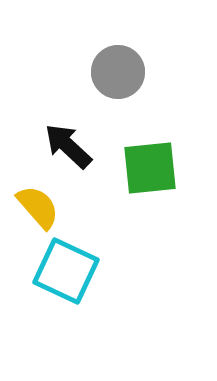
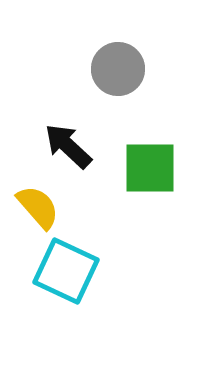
gray circle: moved 3 px up
green square: rotated 6 degrees clockwise
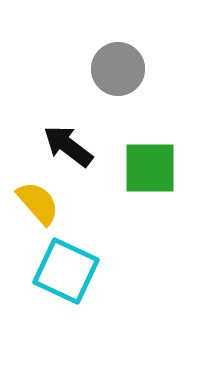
black arrow: rotated 6 degrees counterclockwise
yellow semicircle: moved 4 px up
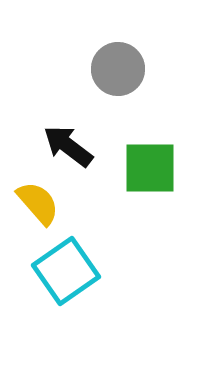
cyan square: rotated 30 degrees clockwise
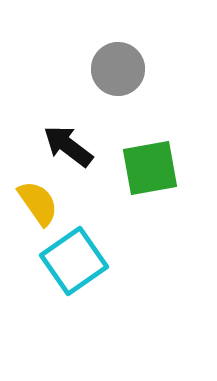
green square: rotated 10 degrees counterclockwise
yellow semicircle: rotated 6 degrees clockwise
cyan square: moved 8 px right, 10 px up
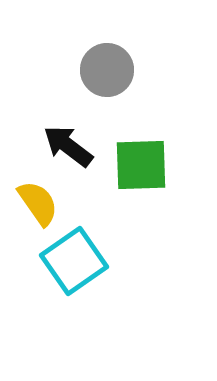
gray circle: moved 11 px left, 1 px down
green square: moved 9 px left, 3 px up; rotated 8 degrees clockwise
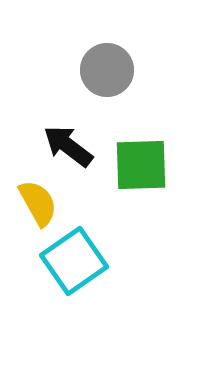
yellow semicircle: rotated 6 degrees clockwise
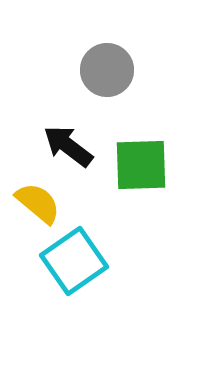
yellow semicircle: rotated 21 degrees counterclockwise
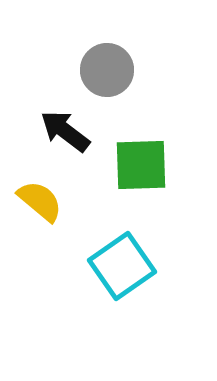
black arrow: moved 3 px left, 15 px up
yellow semicircle: moved 2 px right, 2 px up
cyan square: moved 48 px right, 5 px down
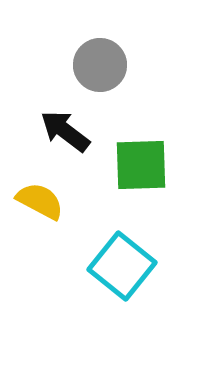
gray circle: moved 7 px left, 5 px up
yellow semicircle: rotated 12 degrees counterclockwise
cyan square: rotated 16 degrees counterclockwise
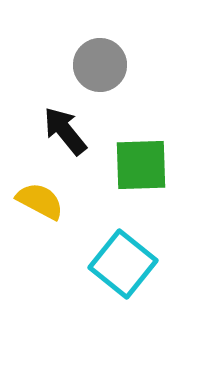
black arrow: rotated 14 degrees clockwise
cyan square: moved 1 px right, 2 px up
